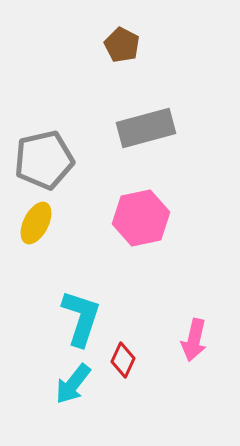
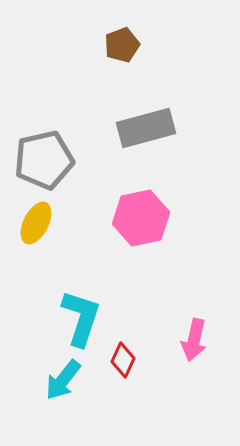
brown pentagon: rotated 24 degrees clockwise
cyan arrow: moved 10 px left, 4 px up
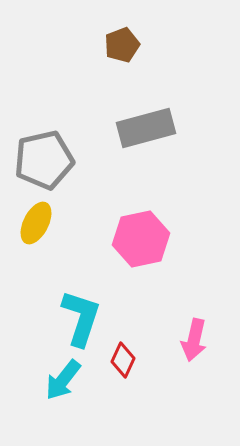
pink hexagon: moved 21 px down
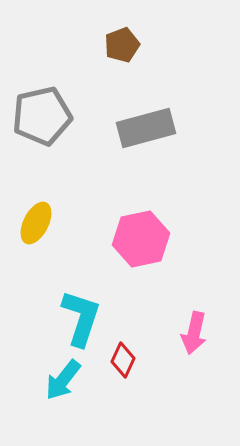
gray pentagon: moved 2 px left, 44 px up
pink arrow: moved 7 px up
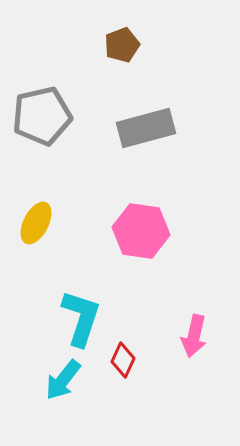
pink hexagon: moved 8 px up; rotated 20 degrees clockwise
pink arrow: moved 3 px down
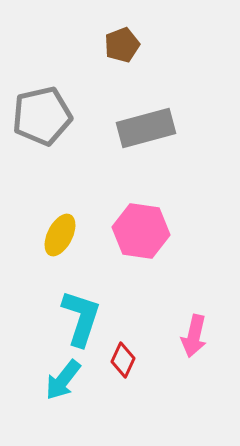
yellow ellipse: moved 24 px right, 12 px down
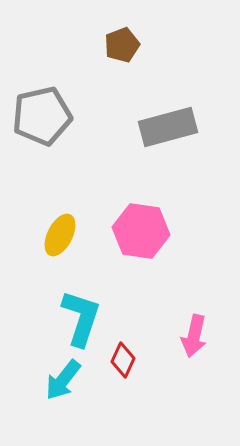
gray rectangle: moved 22 px right, 1 px up
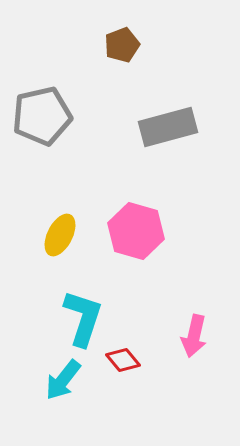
pink hexagon: moved 5 px left; rotated 8 degrees clockwise
cyan L-shape: moved 2 px right
red diamond: rotated 64 degrees counterclockwise
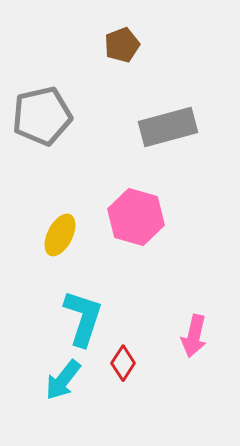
pink hexagon: moved 14 px up
red diamond: moved 3 px down; rotated 72 degrees clockwise
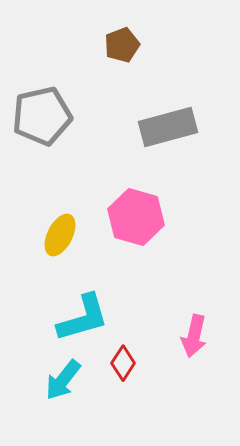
cyan L-shape: rotated 56 degrees clockwise
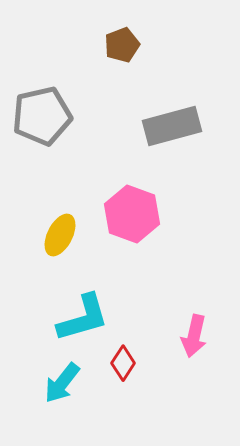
gray rectangle: moved 4 px right, 1 px up
pink hexagon: moved 4 px left, 3 px up; rotated 4 degrees clockwise
cyan arrow: moved 1 px left, 3 px down
